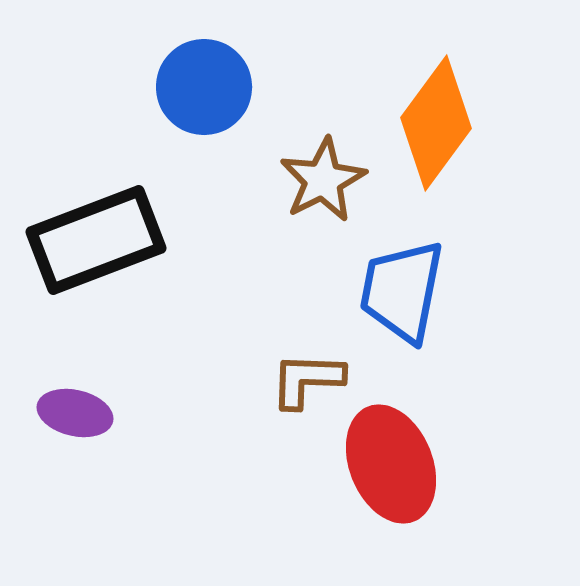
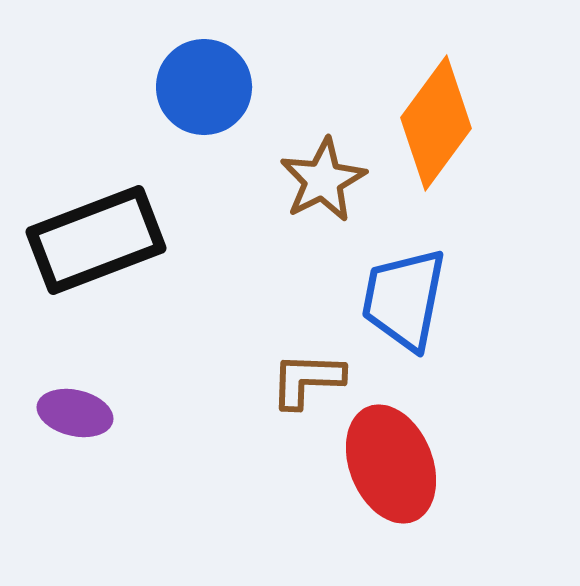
blue trapezoid: moved 2 px right, 8 px down
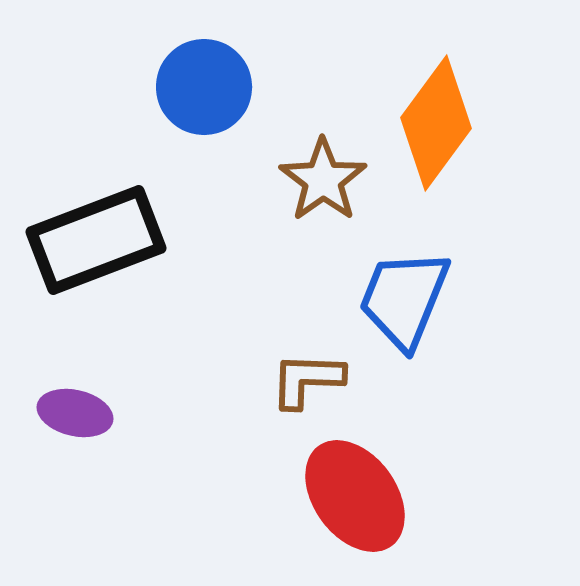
brown star: rotated 8 degrees counterclockwise
blue trapezoid: rotated 11 degrees clockwise
red ellipse: moved 36 px left, 32 px down; rotated 14 degrees counterclockwise
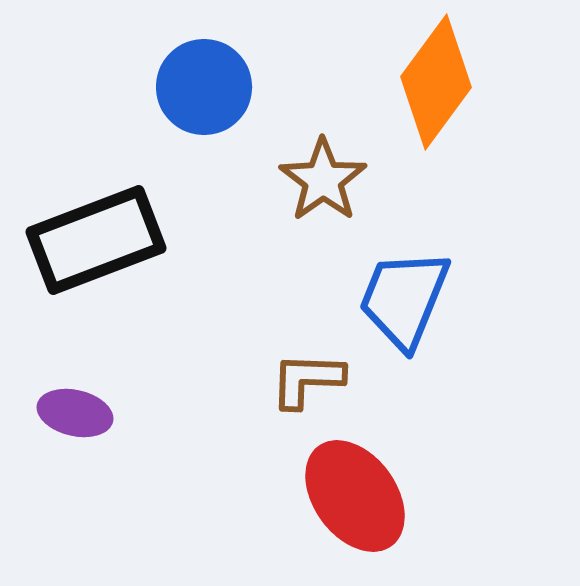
orange diamond: moved 41 px up
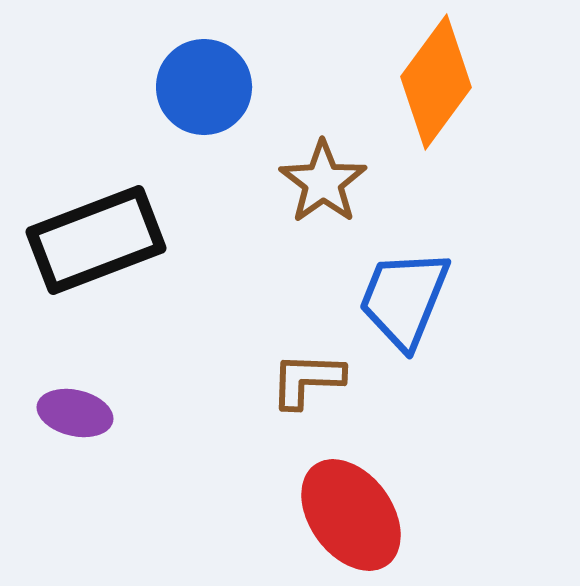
brown star: moved 2 px down
red ellipse: moved 4 px left, 19 px down
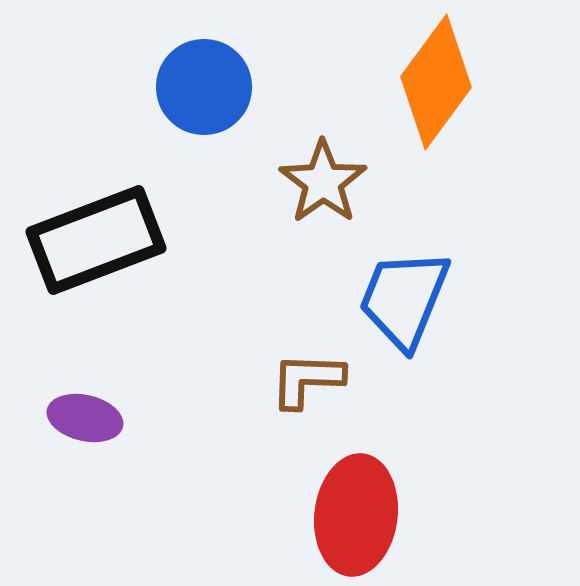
purple ellipse: moved 10 px right, 5 px down
red ellipse: moved 5 px right; rotated 43 degrees clockwise
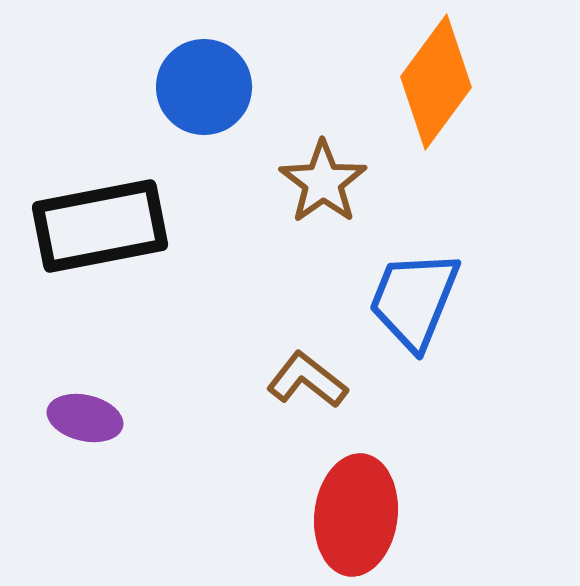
black rectangle: moved 4 px right, 14 px up; rotated 10 degrees clockwise
blue trapezoid: moved 10 px right, 1 px down
brown L-shape: rotated 36 degrees clockwise
